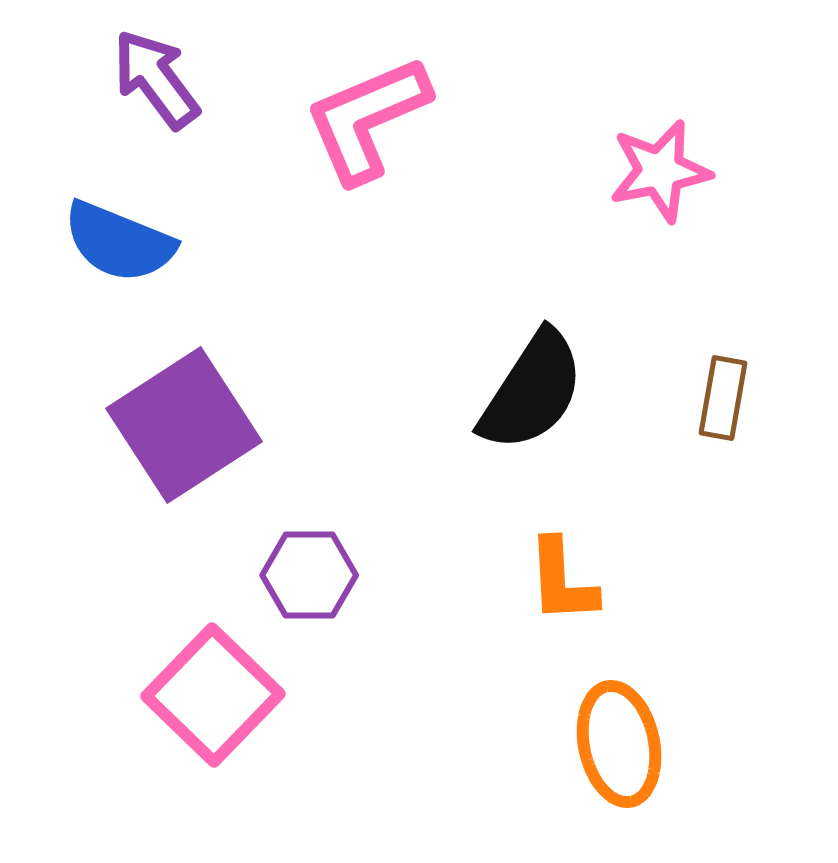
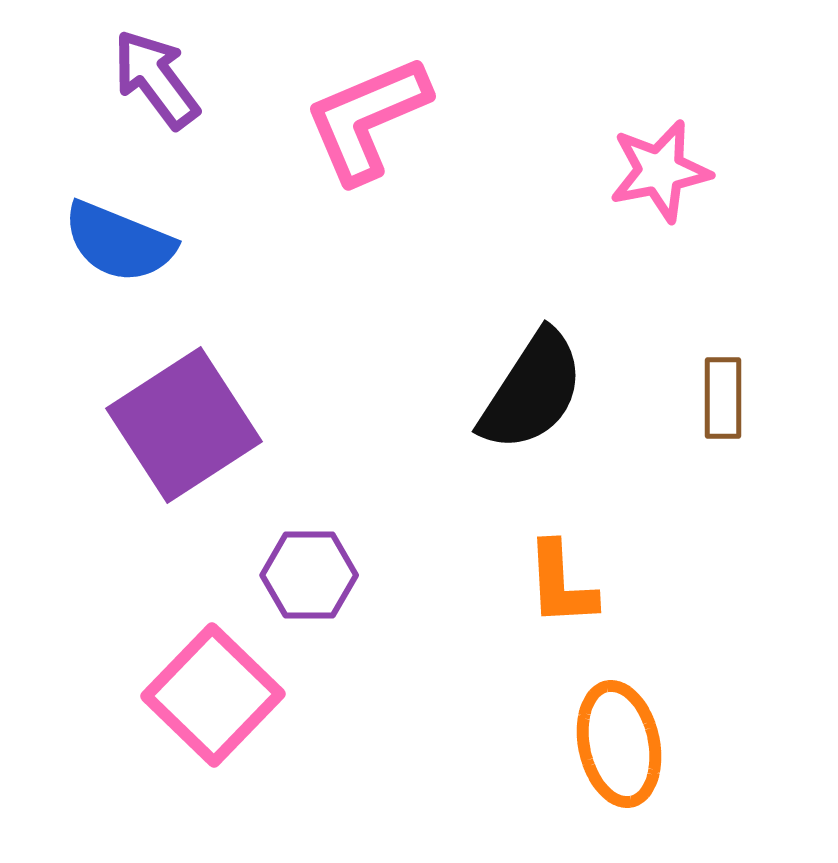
brown rectangle: rotated 10 degrees counterclockwise
orange L-shape: moved 1 px left, 3 px down
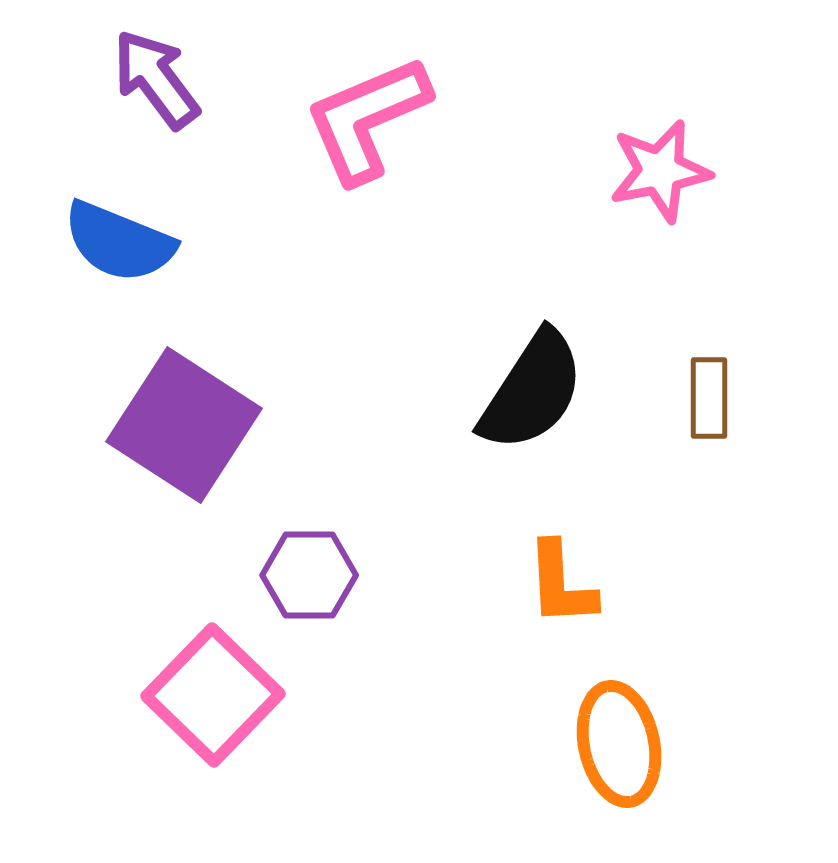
brown rectangle: moved 14 px left
purple square: rotated 24 degrees counterclockwise
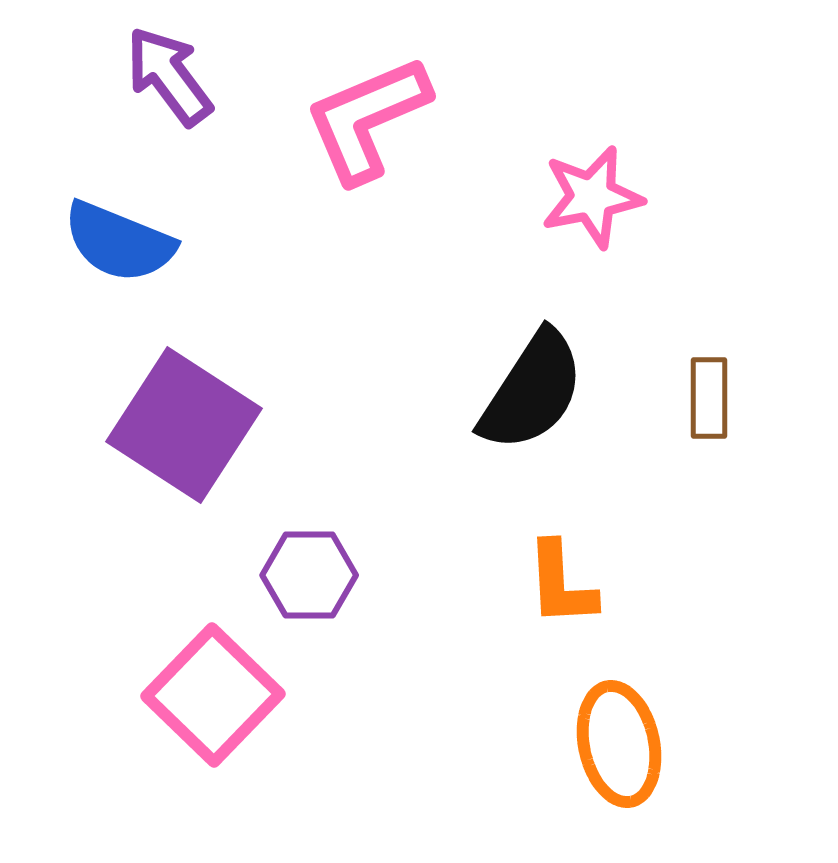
purple arrow: moved 13 px right, 3 px up
pink star: moved 68 px left, 26 px down
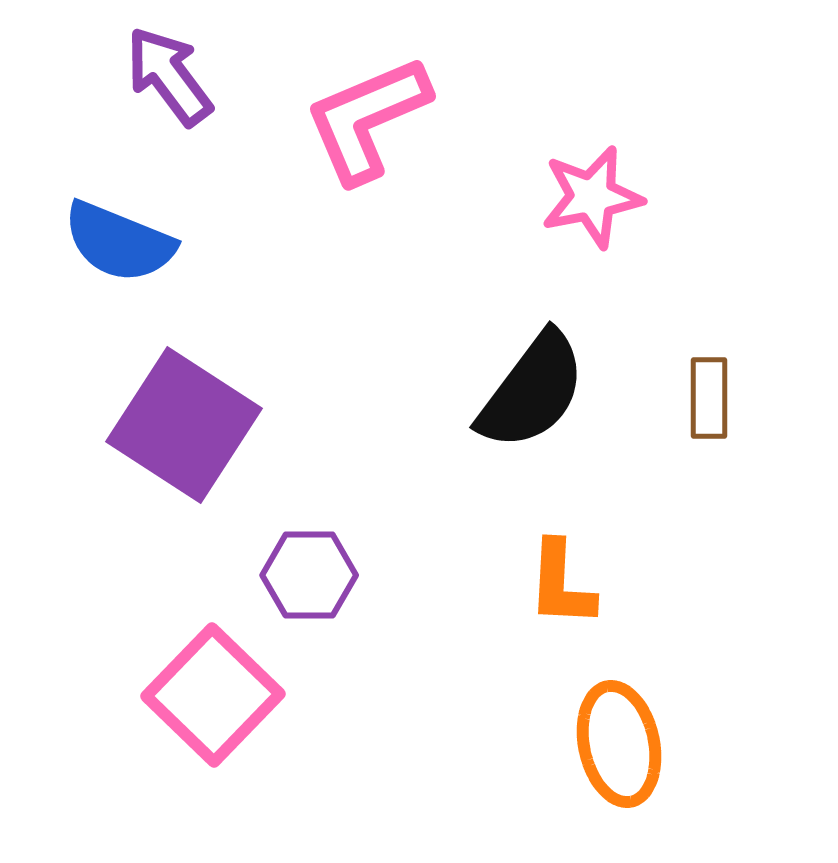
black semicircle: rotated 4 degrees clockwise
orange L-shape: rotated 6 degrees clockwise
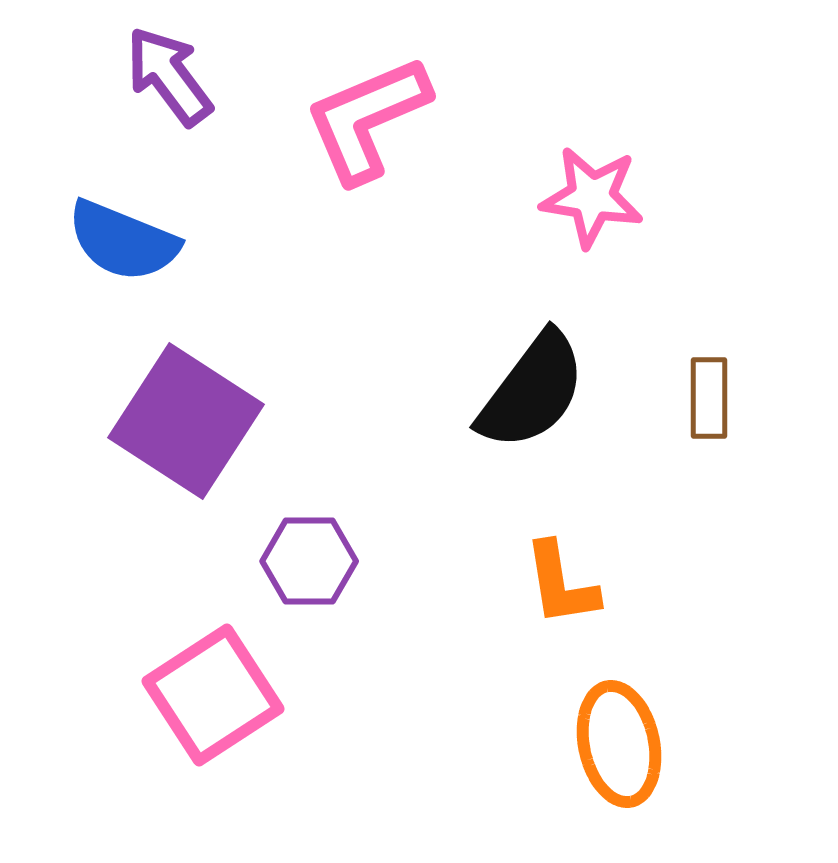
pink star: rotated 20 degrees clockwise
blue semicircle: moved 4 px right, 1 px up
purple square: moved 2 px right, 4 px up
purple hexagon: moved 14 px up
orange L-shape: rotated 12 degrees counterclockwise
pink square: rotated 13 degrees clockwise
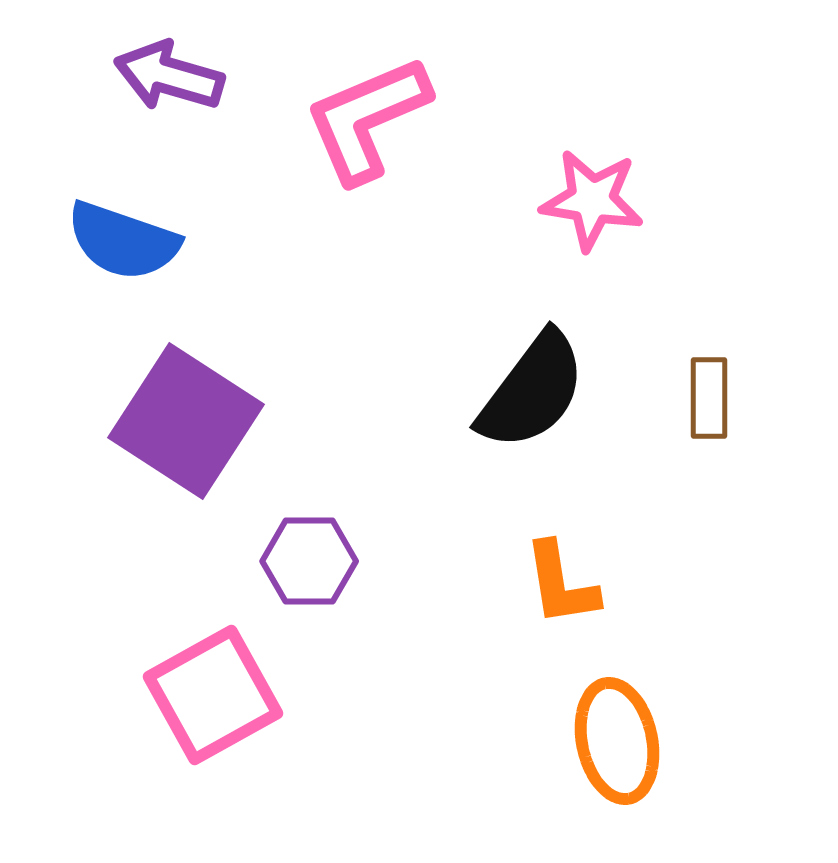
purple arrow: rotated 37 degrees counterclockwise
pink star: moved 3 px down
blue semicircle: rotated 3 degrees counterclockwise
pink square: rotated 4 degrees clockwise
orange ellipse: moved 2 px left, 3 px up
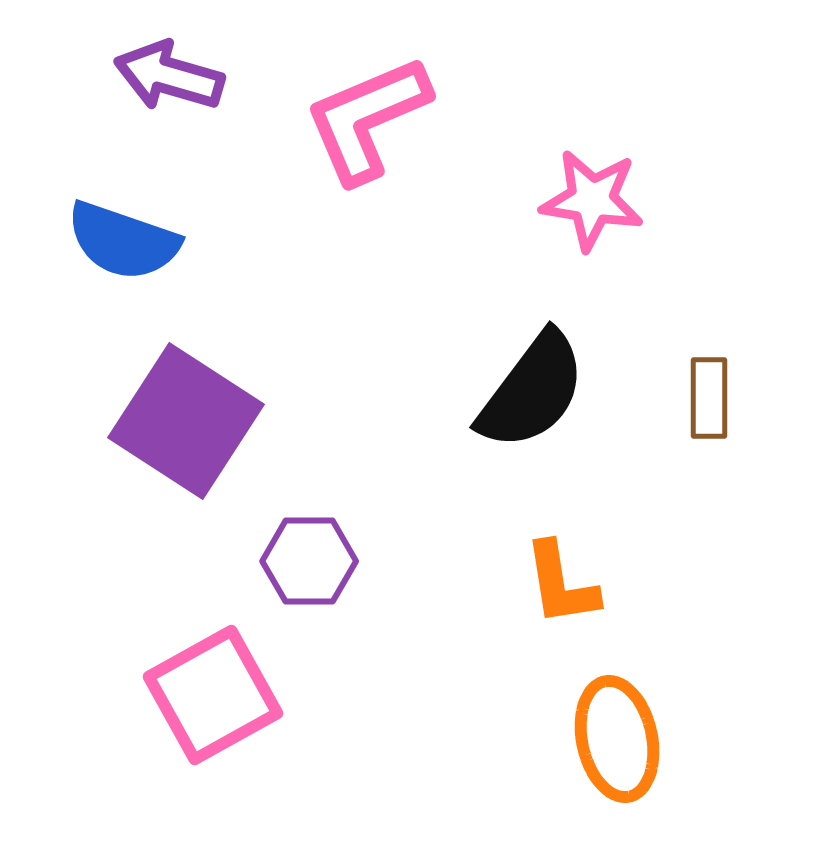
orange ellipse: moved 2 px up
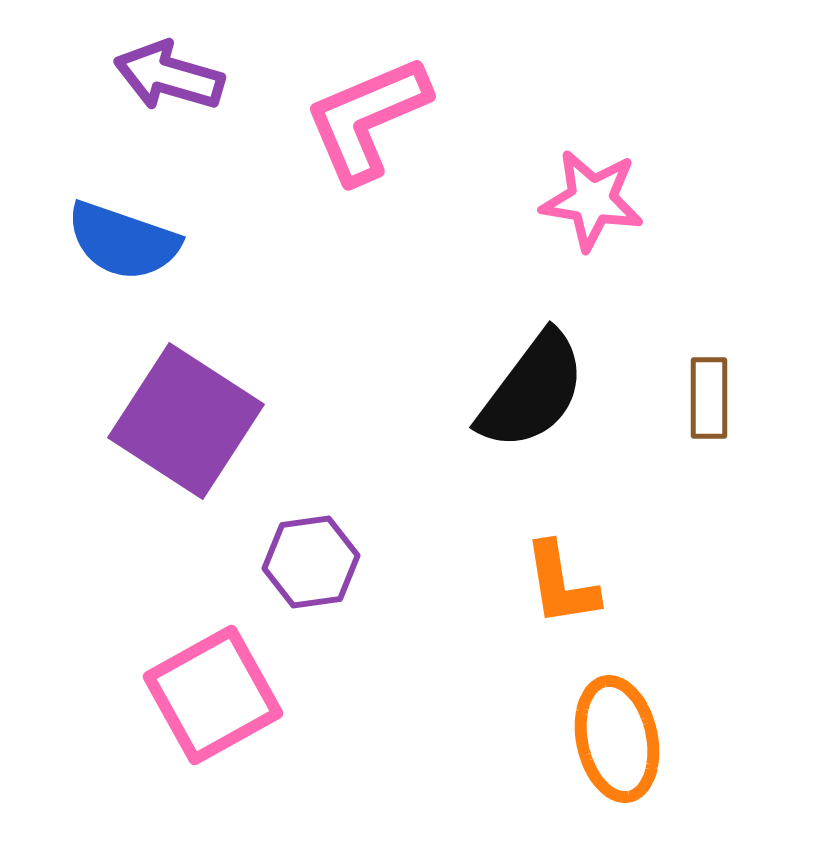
purple hexagon: moved 2 px right, 1 px down; rotated 8 degrees counterclockwise
